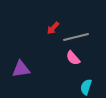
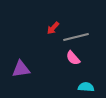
cyan semicircle: rotated 77 degrees clockwise
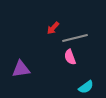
gray line: moved 1 px left, 1 px down
pink semicircle: moved 3 px left, 1 px up; rotated 21 degrees clockwise
cyan semicircle: rotated 140 degrees clockwise
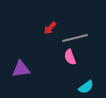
red arrow: moved 3 px left
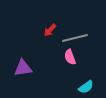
red arrow: moved 2 px down
purple triangle: moved 2 px right, 1 px up
